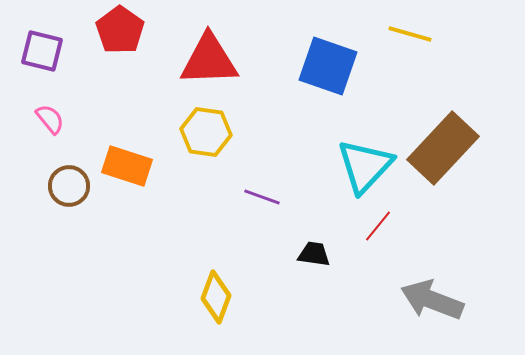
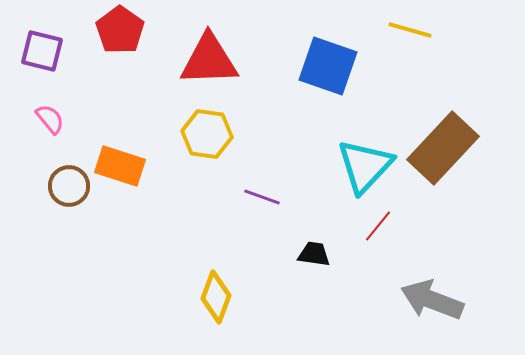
yellow line: moved 4 px up
yellow hexagon: moved 1 px right, 2 px down
orange rectangle: moved 7 px left
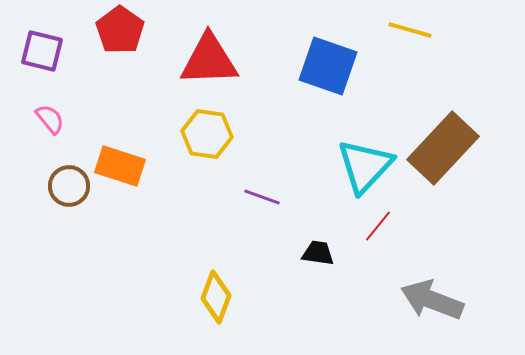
black trapezoid: moved 4 px right, 1 px up
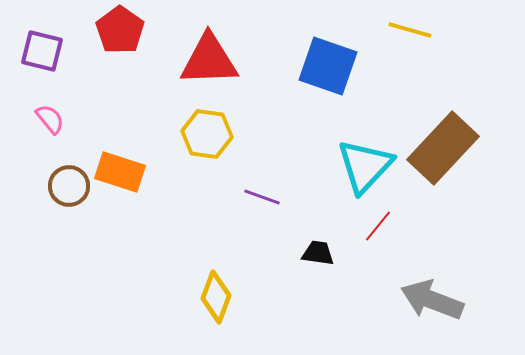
orange rectangle: moved 6 px down
